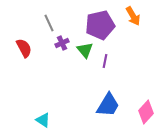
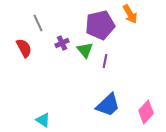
orange arrow: moved 3 px left, 2 px up
gray line: moved 11 px left
blue trapezoid: rotated 16 degrees clockwise
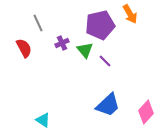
purple line: rotated 56 degrees counterclockwise
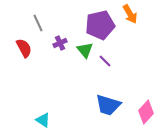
purple cross: moved 2 px left
blue trapezoid: rotated 60 degrees clockwise
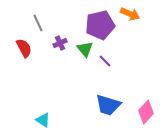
orange arrow: rotated 36 degrees counterclockwise
green triangle: moved 1 px up
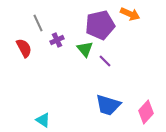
purple cross: moved 3 px left, 3 px up
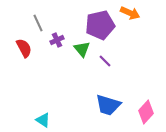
orange arrow: moved 1 px up
green triangle: moved 3 px left
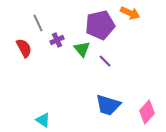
pink diamond: moved 1 px right
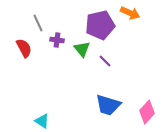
purple cross: rotated 32 degrees clockwise
cyan triangle: moved 1 px left, 1 px down
